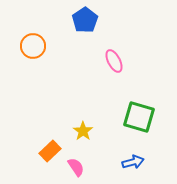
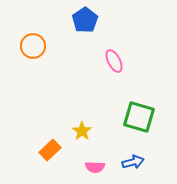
yellow star: moved 1 px left
orange rectangle: moved 1 px up
pink semicircle: moved 19 px right; rotated 126 degrees clockwise
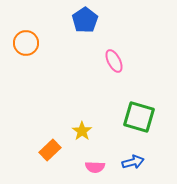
orange circle: moved 7 px left, 3 px up
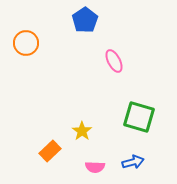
orange rectangle: moved 1 px down
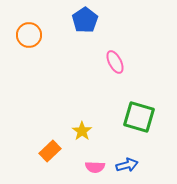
orange circle: moved 3 px right, 8 px up
pink ellipse: moved 1 px right, 1 px down
blue arrow: moved 6 px left, 3 px down
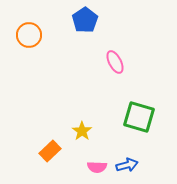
pink semicircle: moved 2 px right
